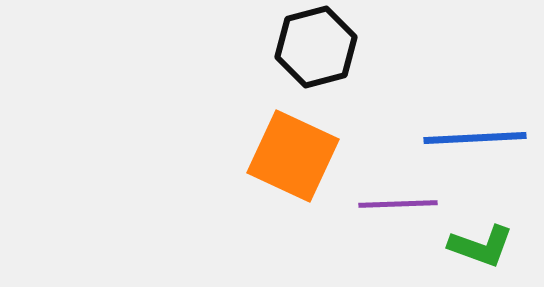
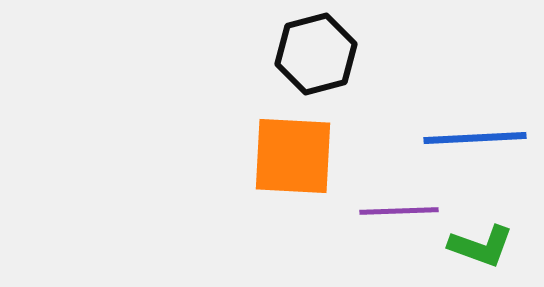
black hexagon: moved 7 px down
orange square: rotated 22 degrees counterclockwise
purple line: moved 1 px right, 7 px down
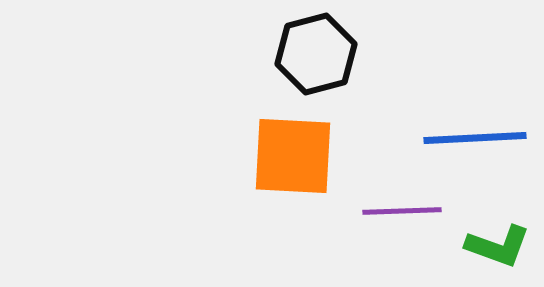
purple line: moved 3 px right
green L-shape: moved 17 px right
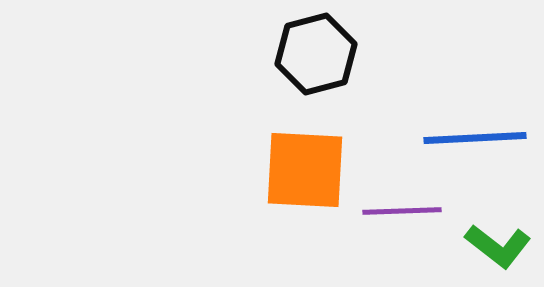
orange square: moved 12 px right, 14 px down
green L-shape: rotated 18 degrees clockwise
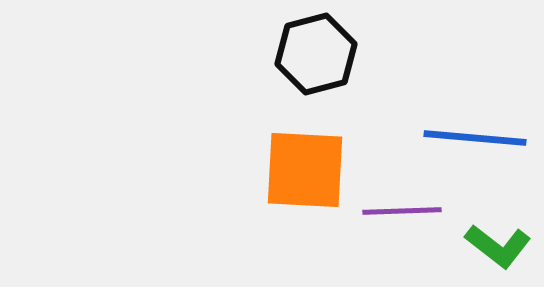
blue line: rotated 8 degrees clockwise
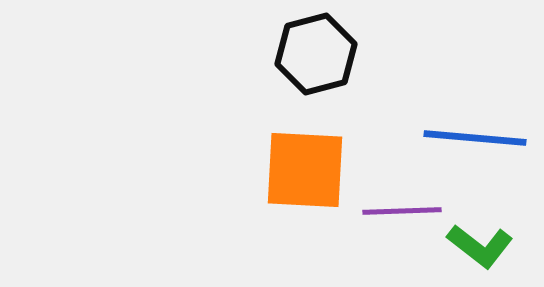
green L-shape: moved 18 px left
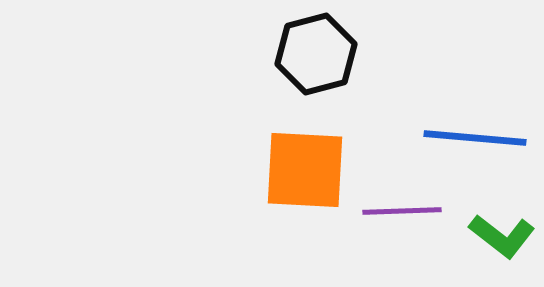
green L-shape: moved 22 px right, 10 px up
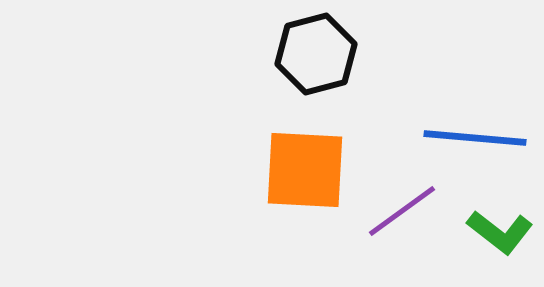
purple line: rotated 34 degrees counterclockwise
green L-shape: moved 2 px left, 4 px up
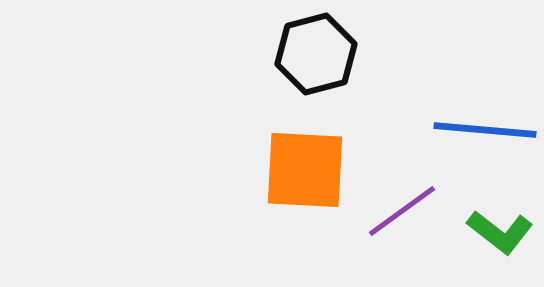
blue line: moved 10 px right, 8 px up
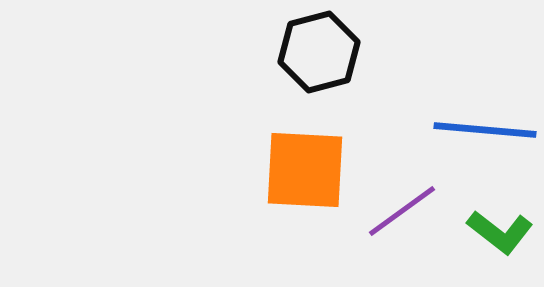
black hexagon: moved 3 px right, 2 px up
